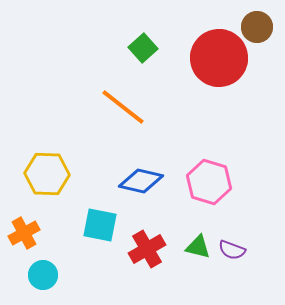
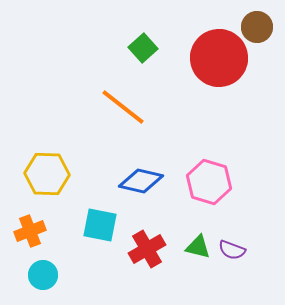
orange cross: moved 6 px right, 2 px up; rotated 8 degrees clockwise
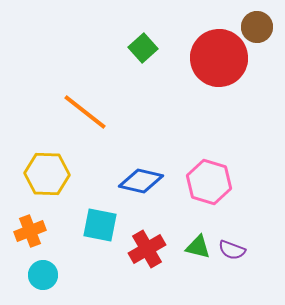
orange line: moved 38 px left, 5 px down
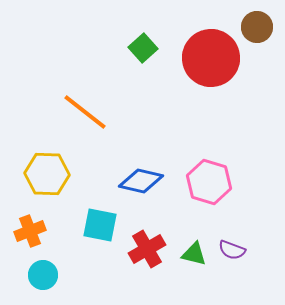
red circle: moved 8 px left
green triangle: moved 4 px left, 7 px down
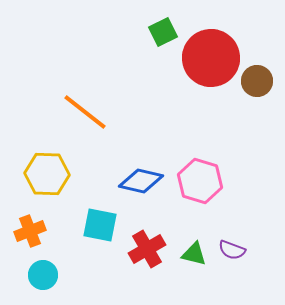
brown circle: moved 54 px down
green square: moved 20 px right, 16 px up; rotated 16 degrees clockwise
pink hexagon: moved 9 px left, 1 px up
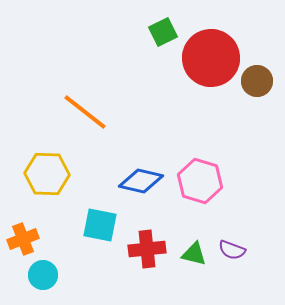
orange cross: moved 7 px left, 8 px down
red cross: rotated 24 degrees clockwise
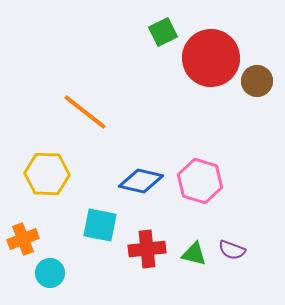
cyan circle: moved 7 px right, 2 px up
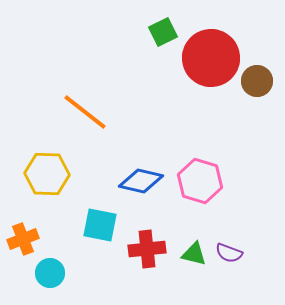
purple semicircle: moved 3 px left, 3 px down
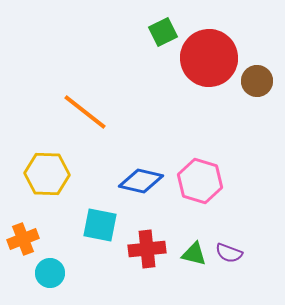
red circle: moved 2 px left
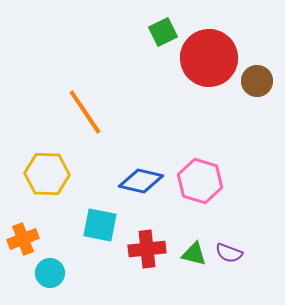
orange line: rotated 18 degrees clockwise
